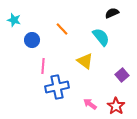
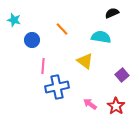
cyan semicircle: rotated 42 degrees counterclockwise
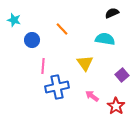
cyan semicircle: moved 4 px right, 2 px down
yellow triangle: moved 2 px down; rotated 18 degrees clockwise
pink arrow: moved 2 px right, 8 px up
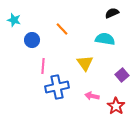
pink arrow: rotated 24 degrees counterclockwise
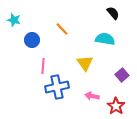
black semicircle: moved 1 px right; rotated 72 degrees clockwise
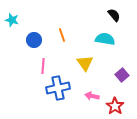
black semicircle: moved 1 px right, 2 px down
cyan star: moved 2 px left
orange line: moved 6 px down; rotated 24 degrees clockwise
blue circle: moved 2 px right
blue cross: moved 1 px right, 1 px down
red star: moved 1 px left
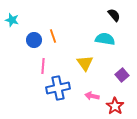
orange line: moved 9 px left, 1 px down
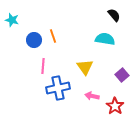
yellow triangle: moved 4 px down
